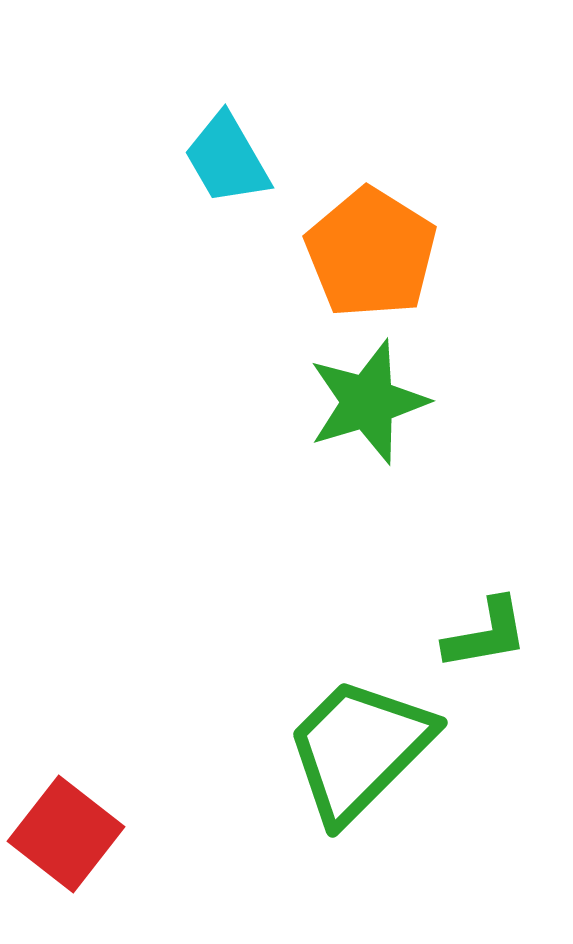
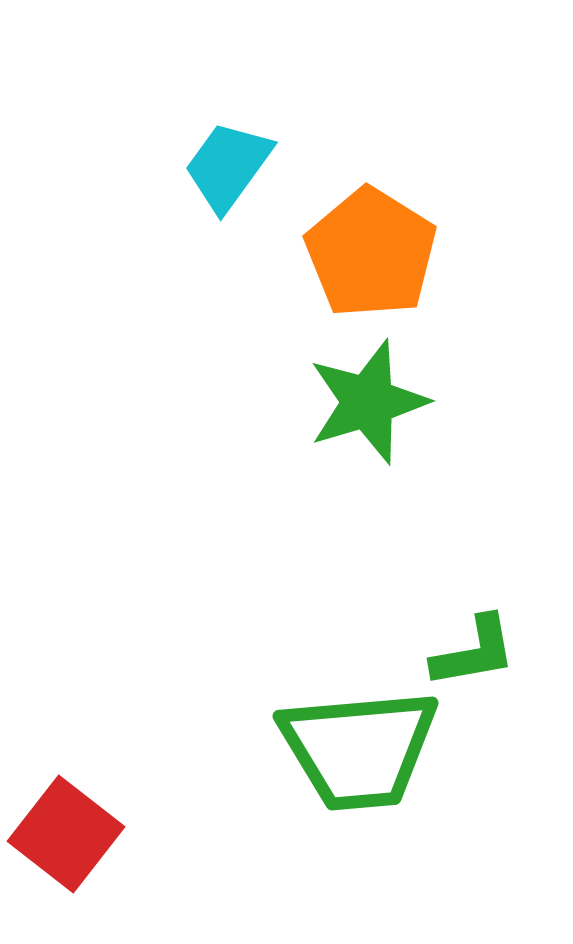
cyan trapezoid: moved 1 px right, 7 px down; rotated 66 degrees clockwise
green L-shape: moved 12 px left, 18 px down
green trapezoid: rotated 140 degrees counterclockwise
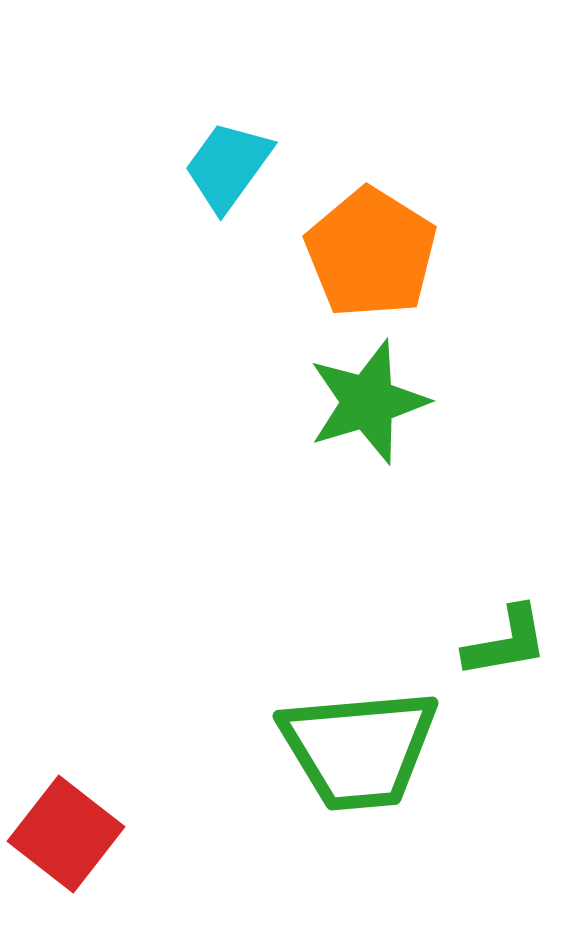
green L-shape: moved 32 px right, 10 px up
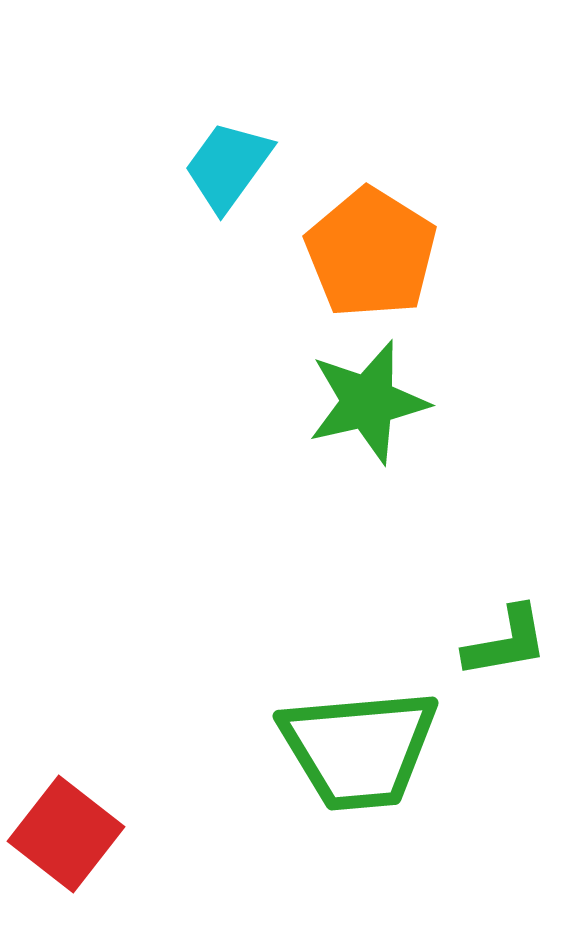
green star: rotated 4 degrees clockwise
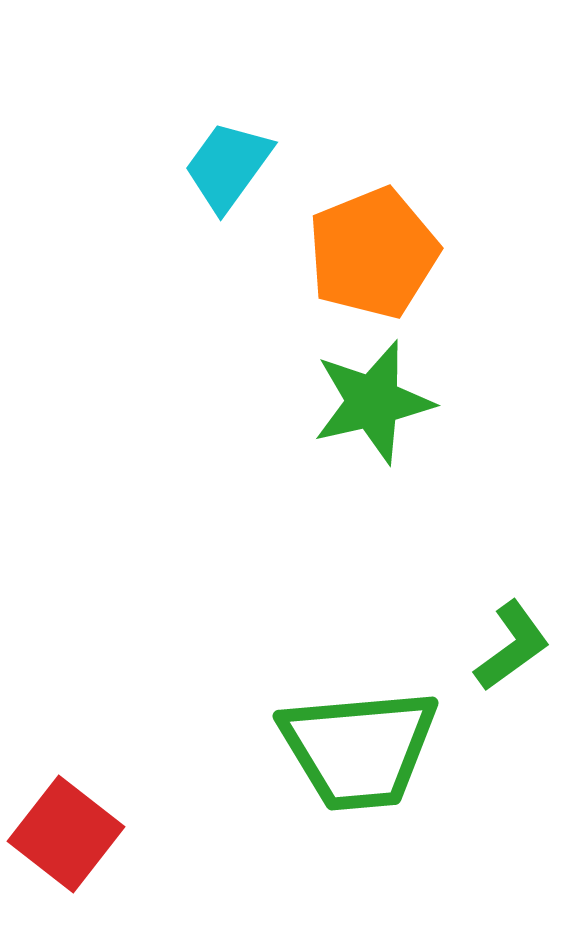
orange pentagon: moved 2 px right; rotated 18 degrees clockwise
green star: moved 5 px right
green L-shape: moved 6 px right, 4 px down; rotated 26 degrees counterclockwise
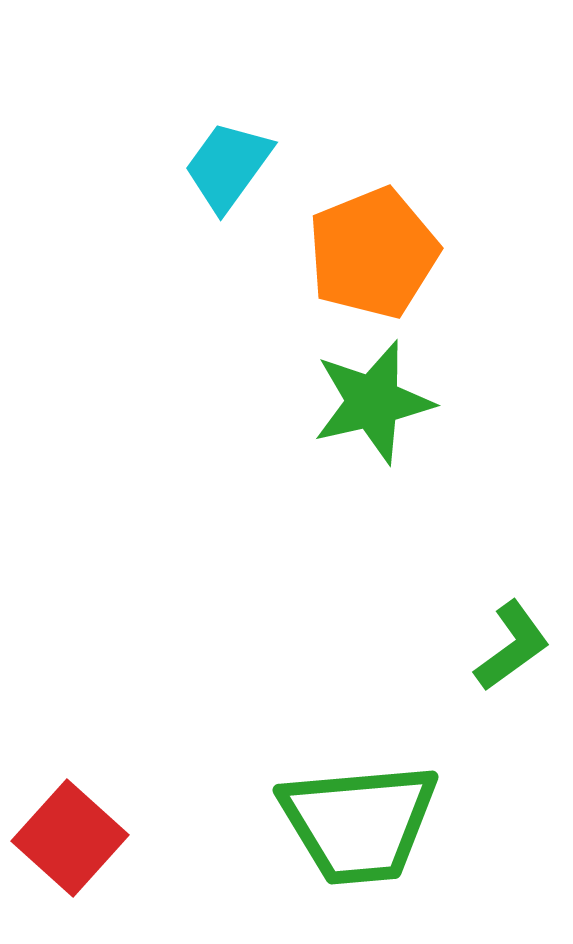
green trapezoid: moved 74 px down
red square: moved 4 px right, 4 px down; rotated 4 degrees clockwise
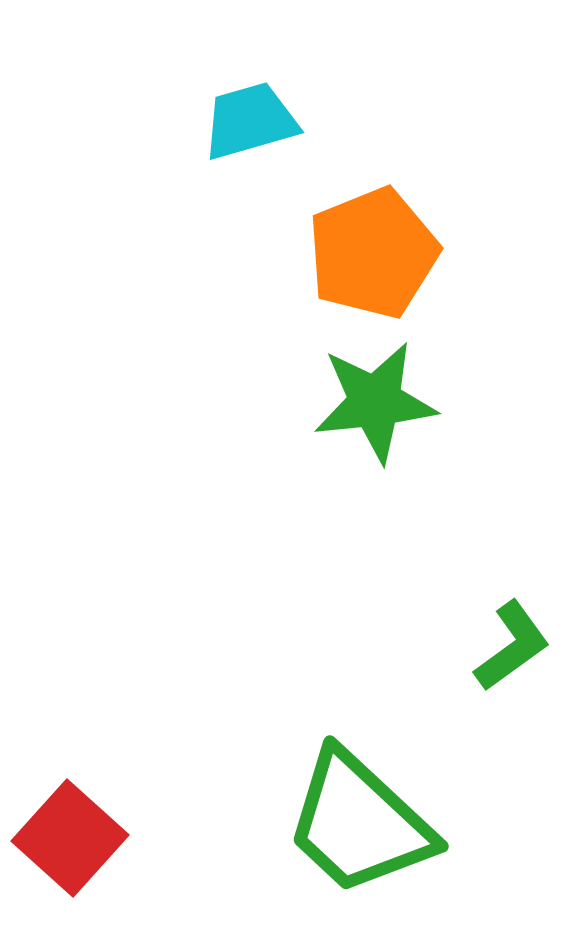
cyan trapezoid: moved 22 px right, 45 px up; rotated 38 degrees clockwise
green star: moved 2 px right; rotated 7 degrees clockwise
green trapezoid: rotated 48 degrees clockwise
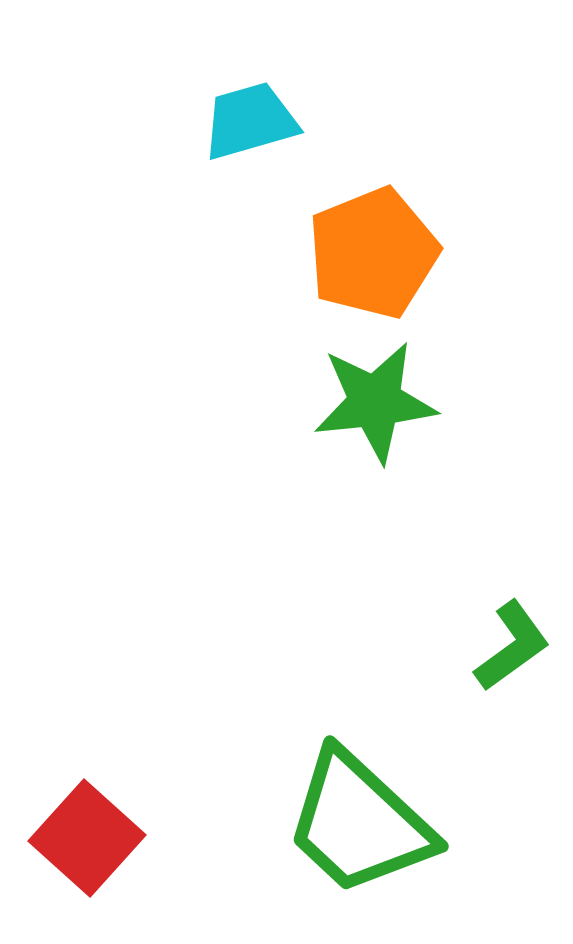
red square: moved 17 px right
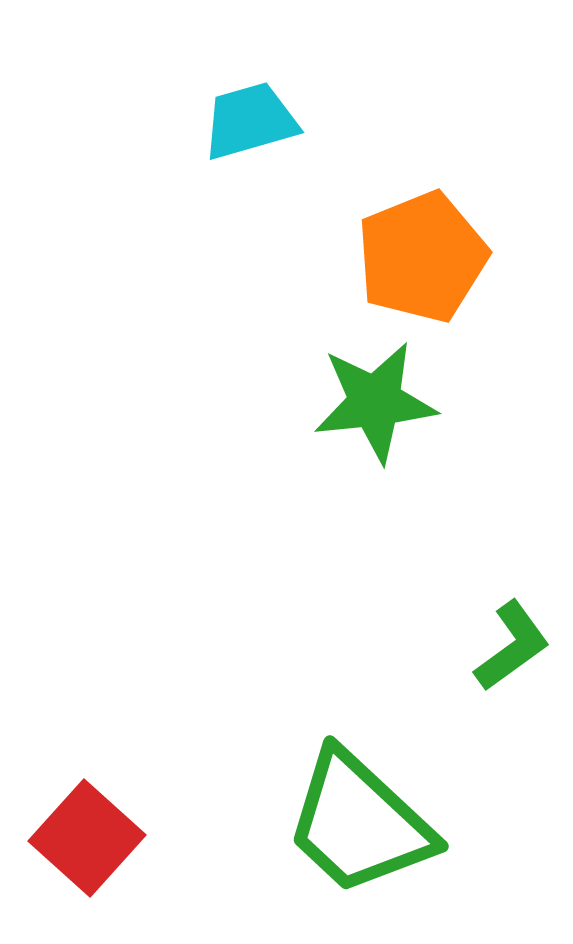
orange pentagon: moved 49 px right, 4 px down
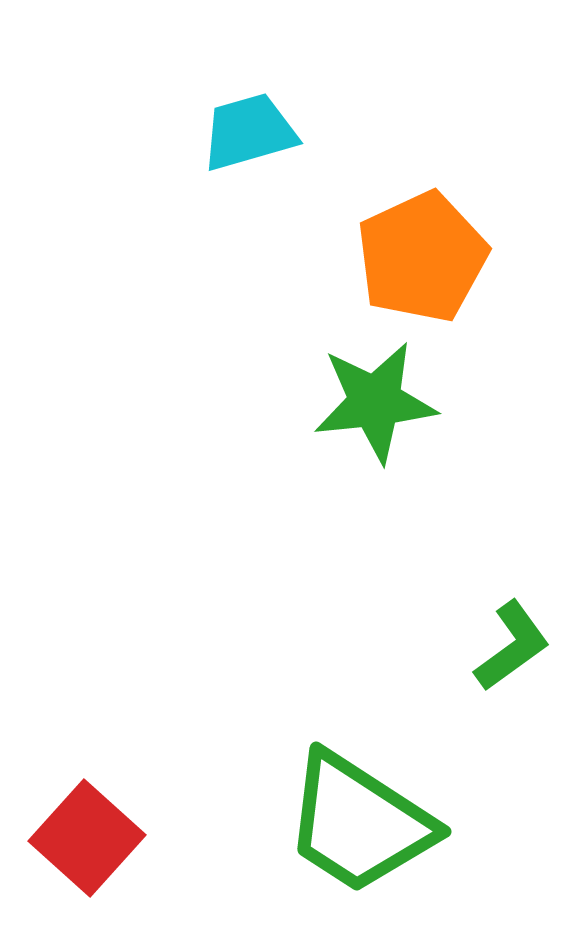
cyan trapezoid: moved 1 px left, 11 px down
orange pentagon: rotated 3 degrees counterclockwise
green trapezoid: rotated 10 degrees counterclockwise
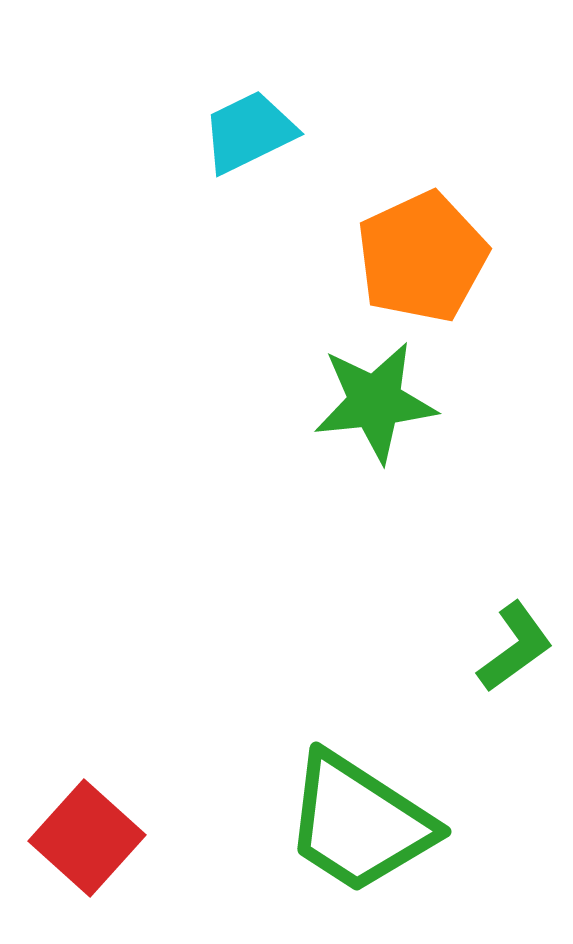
cyan trapezoid: rotated 10 degrees counterclockwise
green L-shape: moved 3 px right, 1 px down
